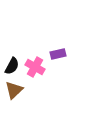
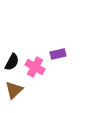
black semicircle: moved 4 px up
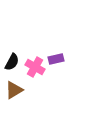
purple rectangle: moved 2 px left, 5 px down
brown triangle: rotated 12 degrees clockwise
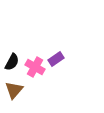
purple rectangle: rotated 21 degrees counterclockwise
brown triangle: rotated 18 degrees counterclockwise
